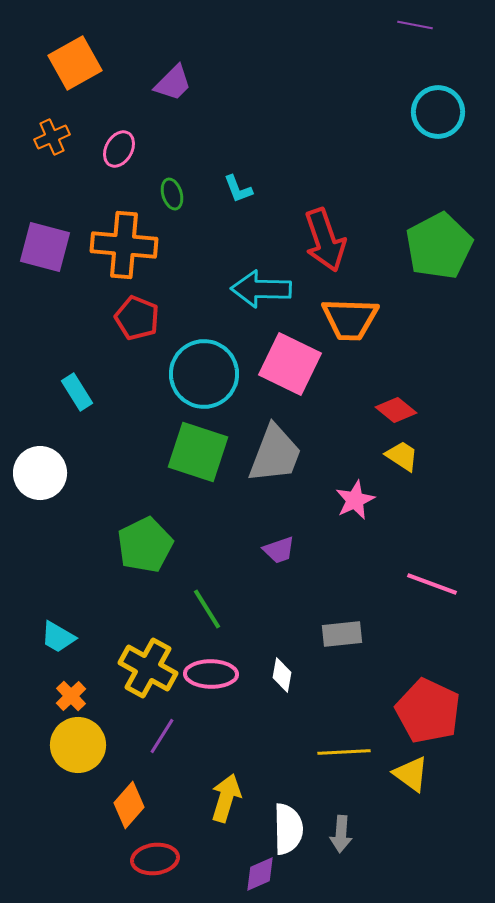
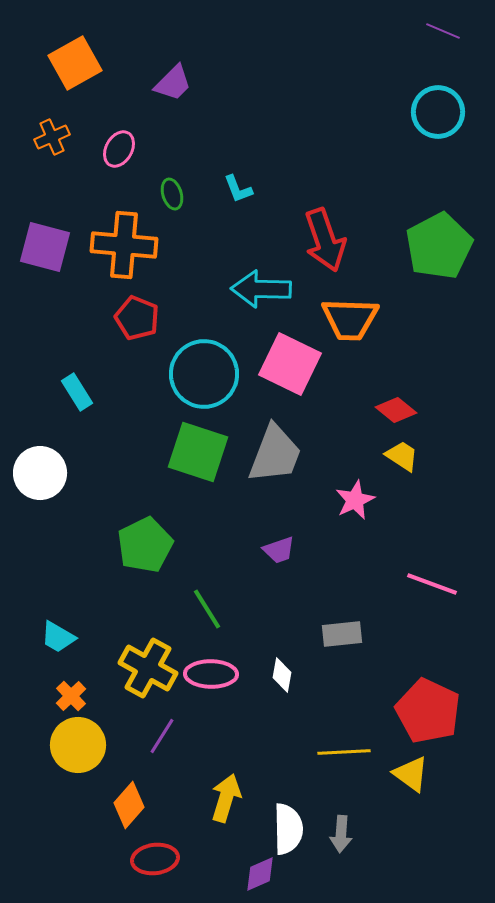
purple line at (415, 25): moved 28 px right, 6 px down; rotated 12 degrees clockwise
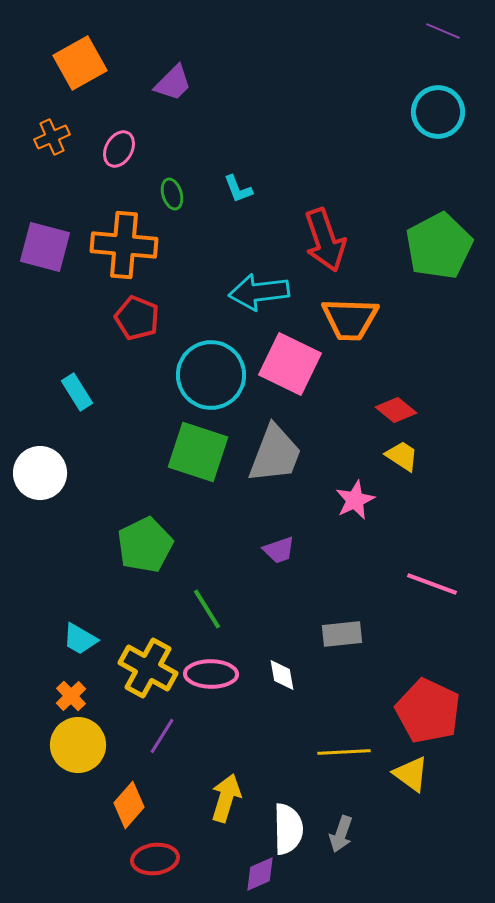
orange square at (75, 63): moved 5 px right
cyan arrow at (261, 289): moved 2 px left, 3 px down; rotated 8 degrees counterclockwise
cyan circle at (204, 374): moved 7 px right, 1 px down
cyan trapezoid at (58, 637): moved 22 px right, 2 px down
white diamond at (282, 675): rotated 20 degrees counterclockwise
gray arrow at (341, 834): rotated 15 degrees clockwise
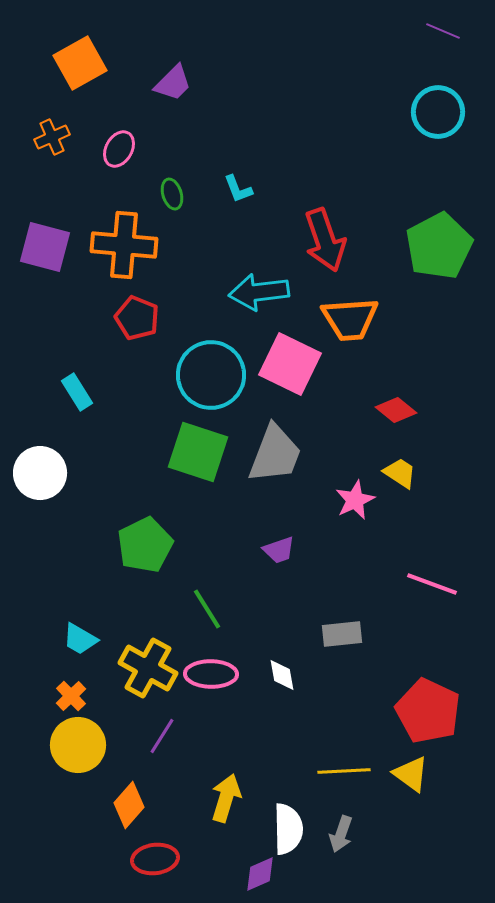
orange trapezoid at (350, 319): rotated 6 degrees counterclockwise
yellow trapezoid at (402, 456): moved 2 px left, 17 px down
yellow line at (344, 752): moved 19 px down
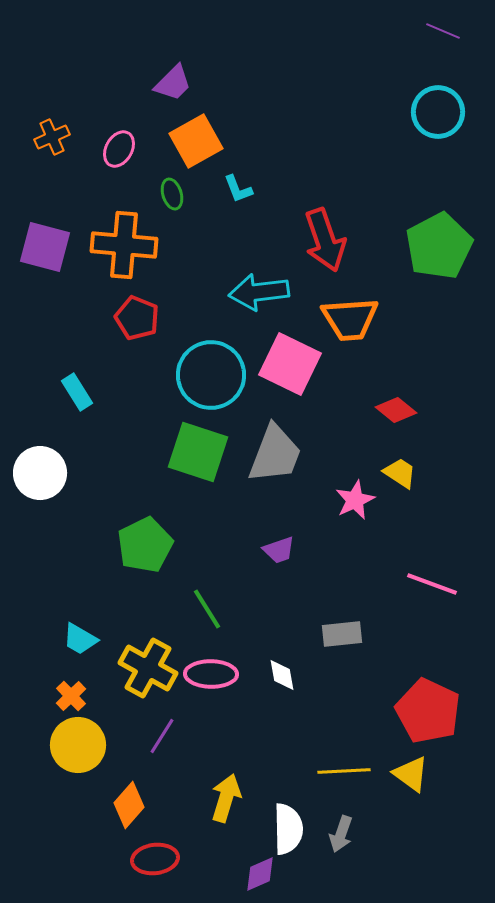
orange square at (80, 63): moved 116 px right, 78 px down
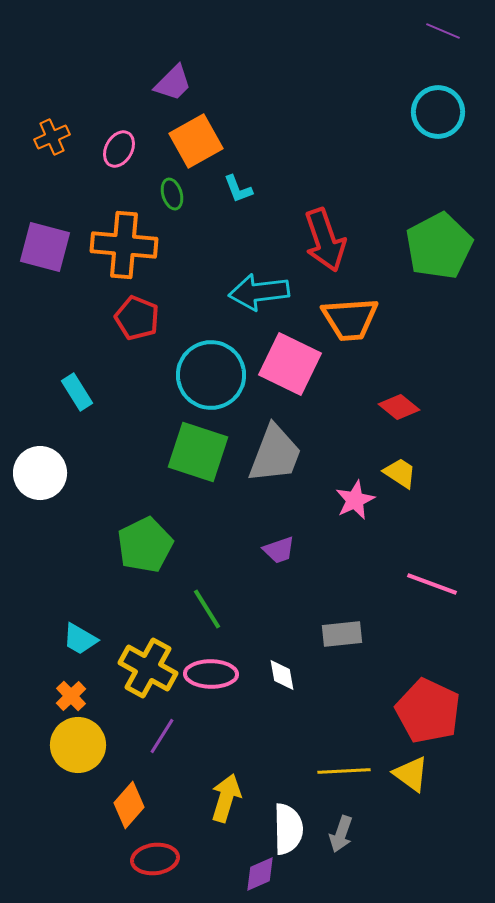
red diamond at (396, 410): moved 3 px right, 3 px up
